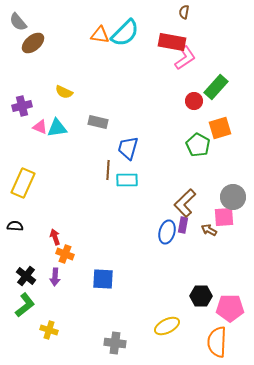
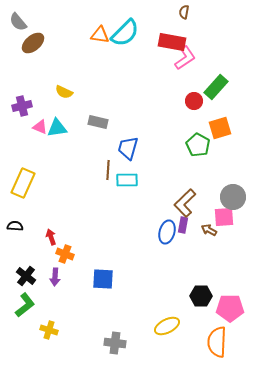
red arrow: moved 4 px left
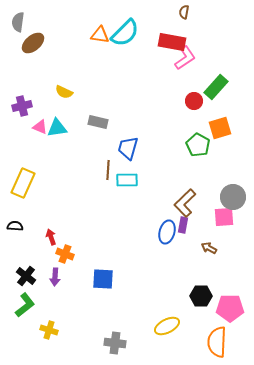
gray semicircle: rotated 48 degrees clockwise
brown arrow: moved 18 px down
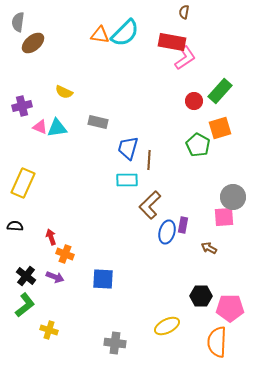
green rectangle: moved 4 px right, 4 px down
brown line: moved 41 px right, 10 px up
brown L-shape: moved 35 px left, 2 px down
purple arrow: rotated 72 degrees counterclockwise
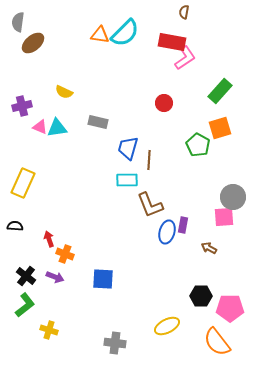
red circle: moved 30 px left, 2 px down
brown L-shape: rotated 68 degrees counterclockwise
red arrow: moved 2 px left, 2 px down
orange semicircle: rotated 40 degrees counterclockwise
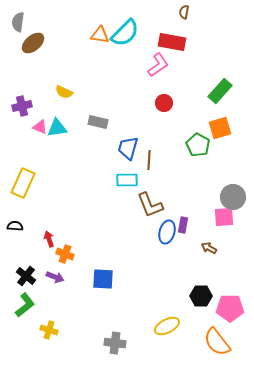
pink L-shape: moved 27 px left, 7 px down
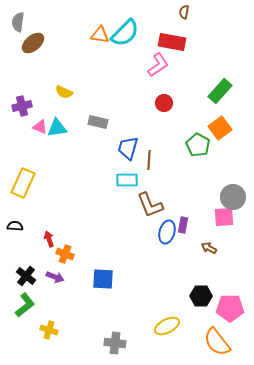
orange square: rotated 20 degrees counterclockwise
